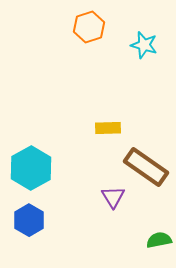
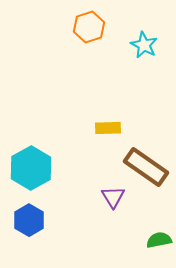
cyan star: rotated 12 degrees clockwise
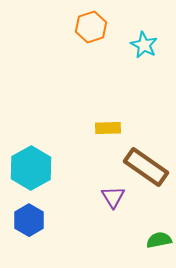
orange hexagon: moved 2 px right
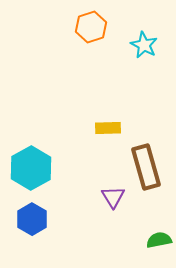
brown rectangle: rotated 39 degrees clockwise
blue hexagon: moved 3 px right, 1 px up
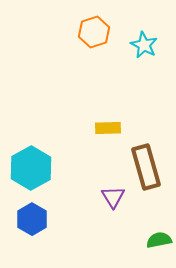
orange hexagon: moved 3 px right, 5 px down
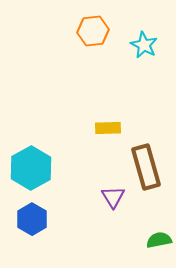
orange hexagon: moved 1 px left, 1 px up; rotated 12 degrees clockwise
